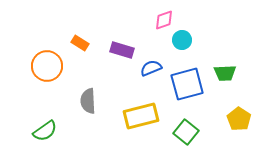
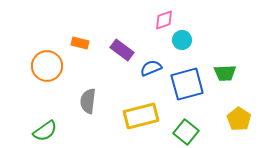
orange rectangle: rotated 18 degrees counterclockwise
purple rectangle: rotated 20 degrees clockwise
gray semicircle: rotated 10 degrees clockwise
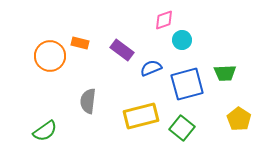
orange circle: moved 3 px right, 10 px up
green square: moved 4 px left, 4 px up
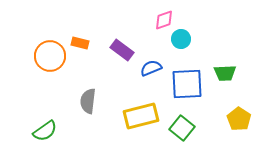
cyan circle: moved 1 px left, 1 px up
blue square: rotated 12 degrees clockwise
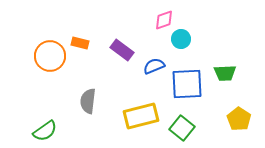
blue semicircle: moved 3 px right, 2 px up
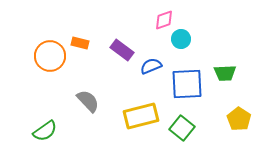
blue semicircle: moved 3 px left
gray semicircle: rotated 130 degrees clockwise
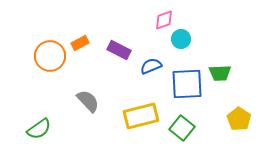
orange rectangle: rotated 42 degrees counterclockwise
purple rectangle: moved 3 px left; rotated 10 degrees counterclockwise
green trapezoid: moved 5 px left
green semicircle: moved 6 px left, 2 px up
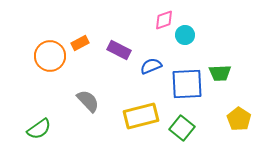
cyan circle: moved 4 px right, 4 px up
